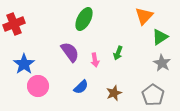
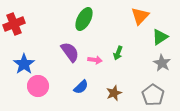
orange triangle: moved 4 px left
pink arrow: rotated 72 degrees counterclockwise
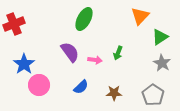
pink circle: moved 1 px right, 1 px up
brown star: rotated 21 degrees clockwise
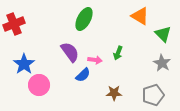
orange triangle: rotated 42 degrees counterclockwise
green triangle: moved 3 px right, 3 px up; rotated 42 degrees counterclockwise
blue semicircle: moved 2 px right, 12 px up
gray pentagon: rotated 20 degrees clockwise
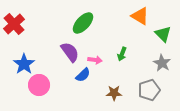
green ellipse: moved 1 px left, 4 px down; rotated 15 degrees clockwise
red cross: rotated 20 degrees counterclockwise
green arrow: moved 4 px right, 1 px down
gray pentagon: moved 4 px left, 5 px up
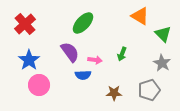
red cross: moved 11 px right
blue star: moved 5 px right, 4 px up
blue semicircle: rotated 42 degrees clockwise
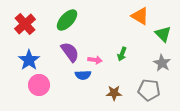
green ellipse: moved 16 px left, 3 px up
gray pentagon: rotated 25 degrees clockwise
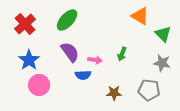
gray star: rotated 18 degrees counterclockwise
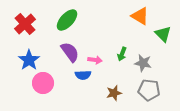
gray star: moved 19 px left
pink circle: moved 4 px right, 2 px up
brown star: rotated 14 degrees counterclockwise
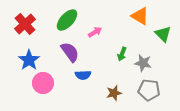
pink arrow: moved 28 px up; rotated 40 degrees counterclockwise
